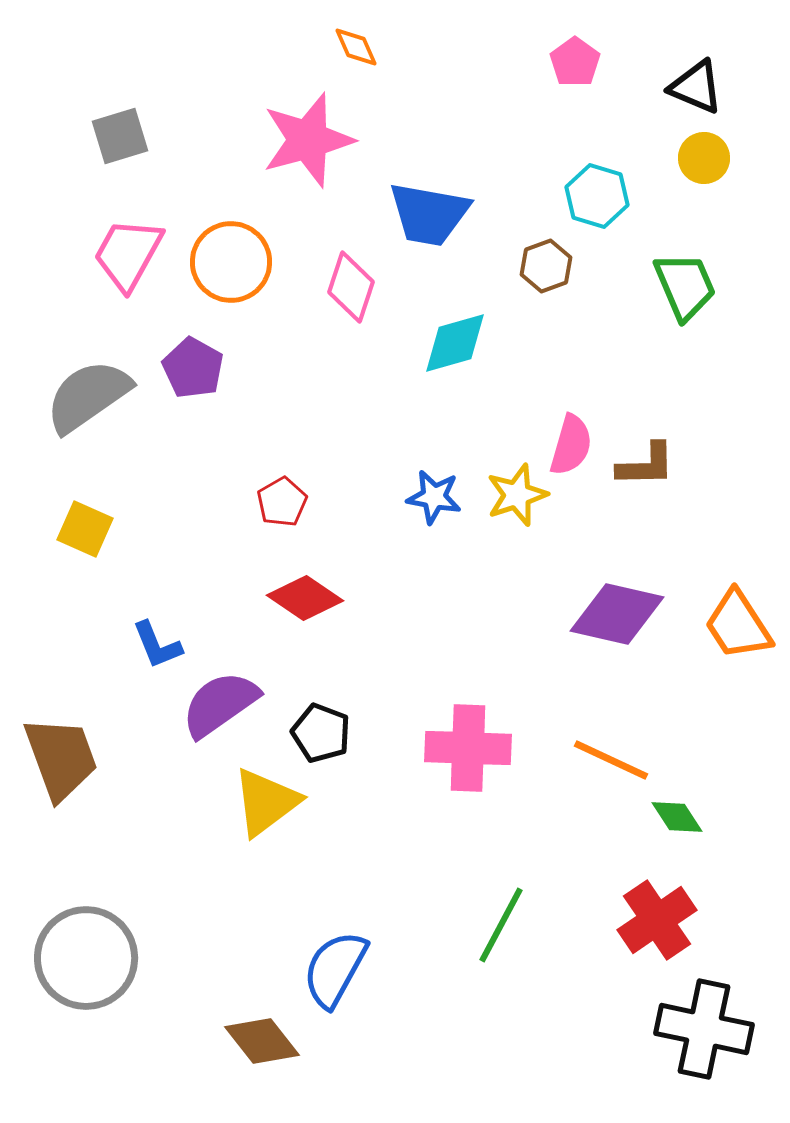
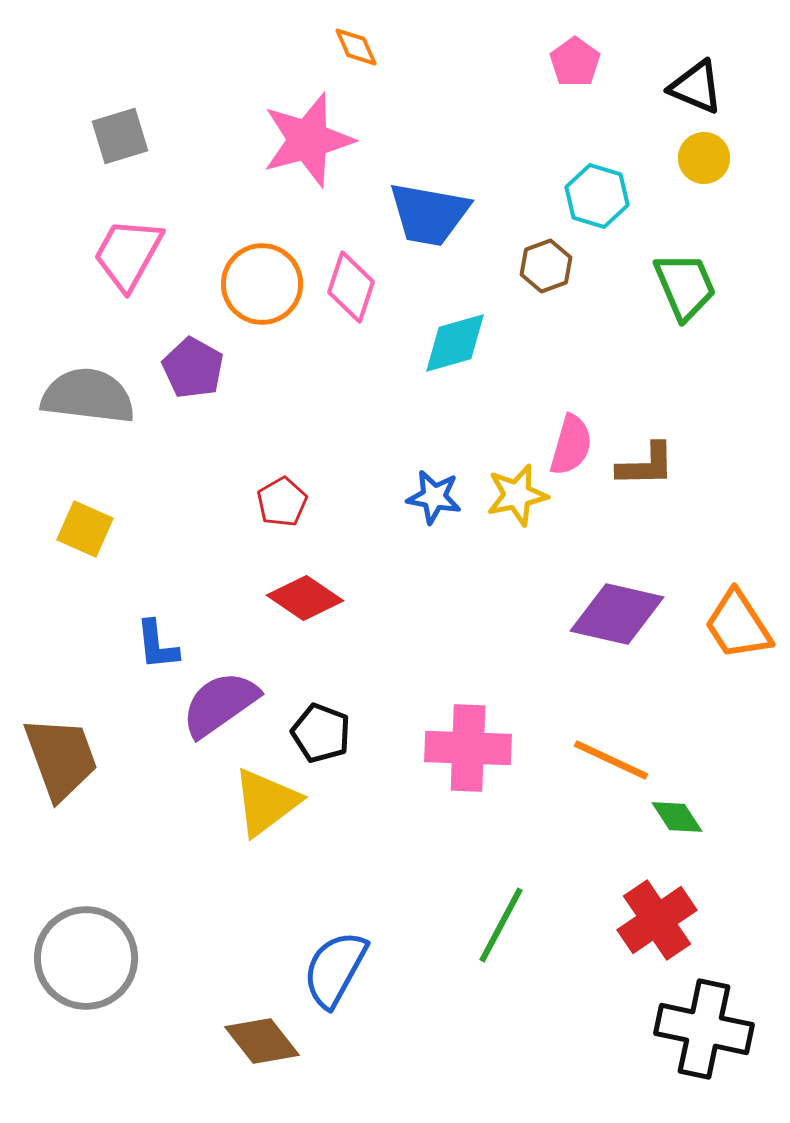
orange circle: moved 31 px right, 22 px down
gray semicircle: rotated 42 degrees clockwise
yellow star: rotated 6 degrees clockwise
blue L-shape: rotated 16 degrees clockwise
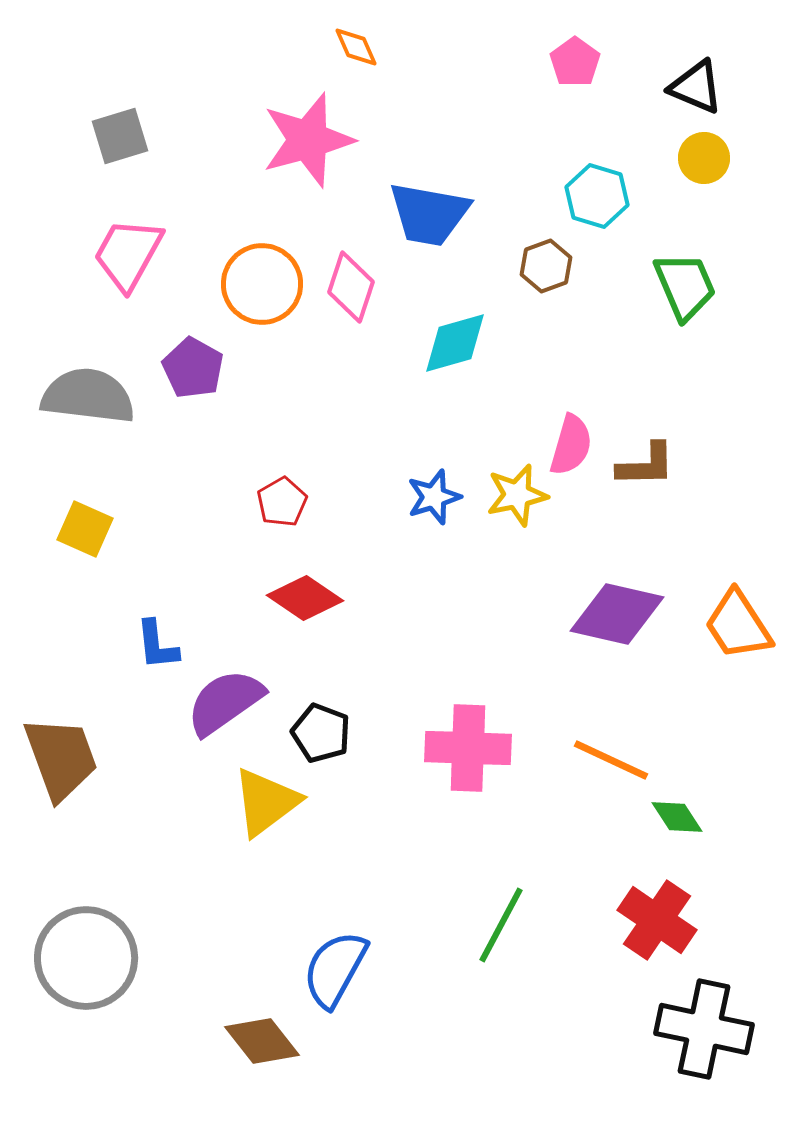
blue star: rotated 28 degrees counterclockwise
purple semicircle: moved 5 px right, 2 px up
red cross: rotated 22 degrees counterclockwise
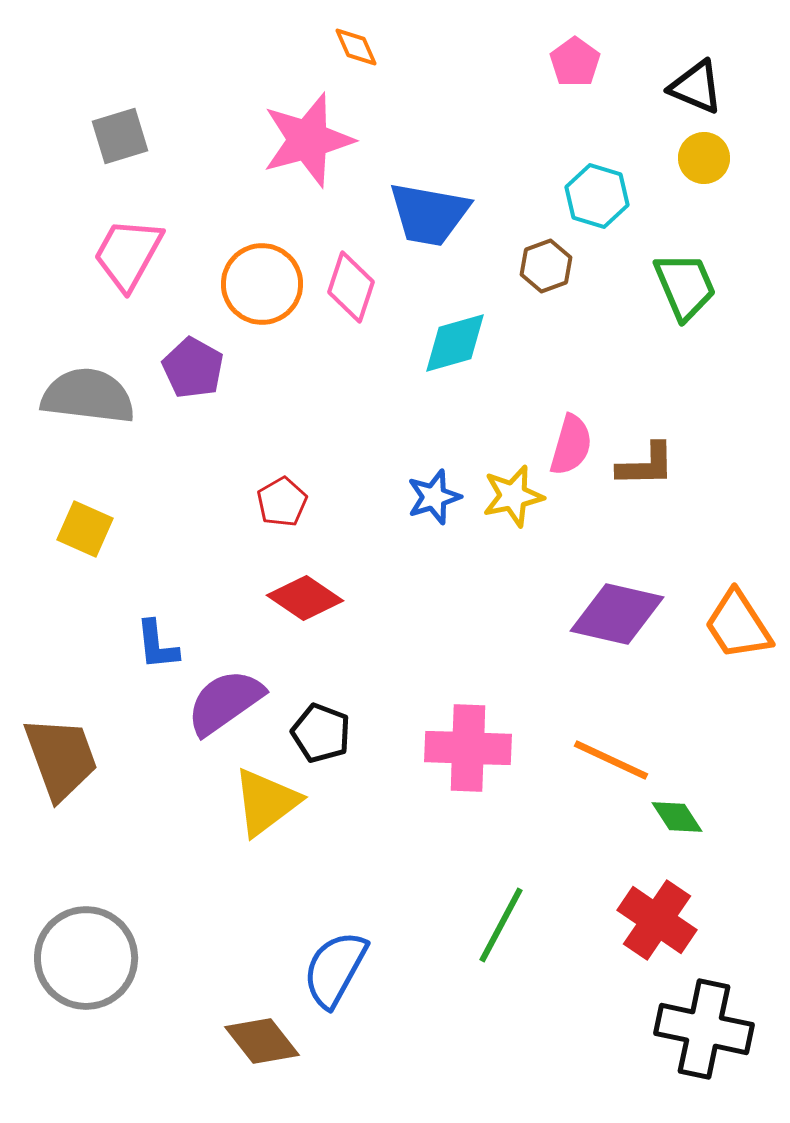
yellow star: moved 4 px left, 1 px down
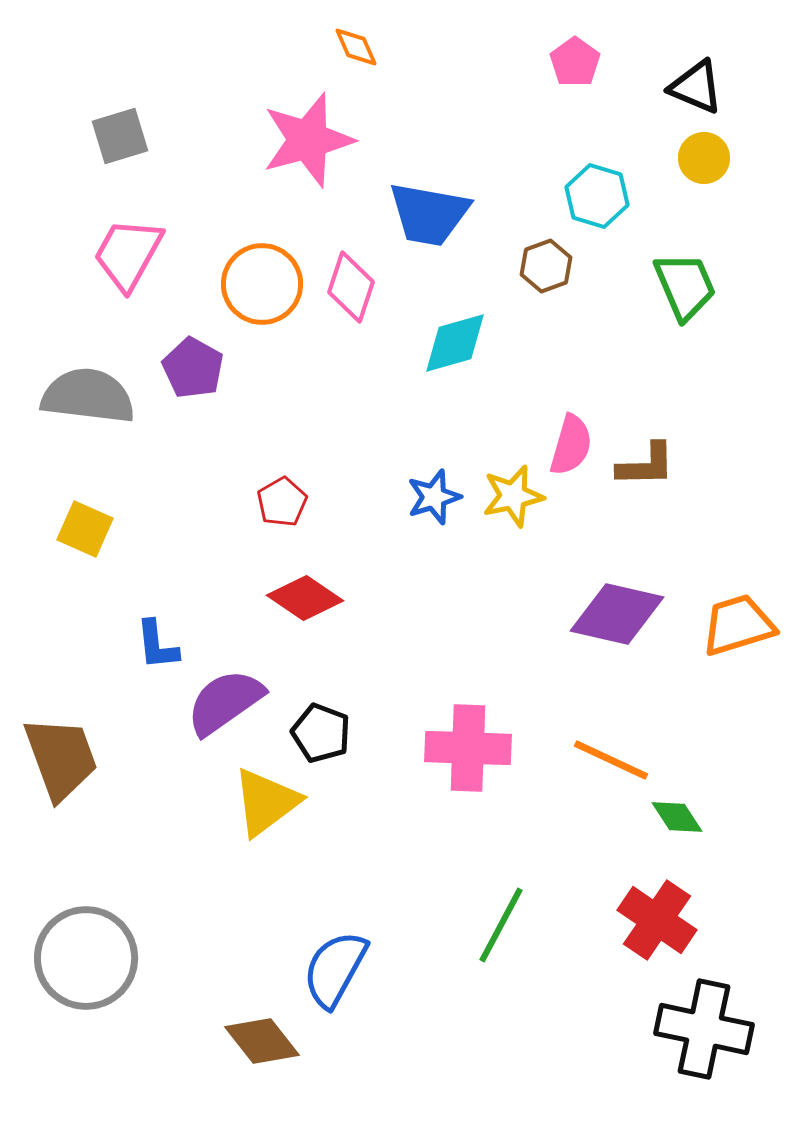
orange trapezoid: rotated 106 degrees clockwise
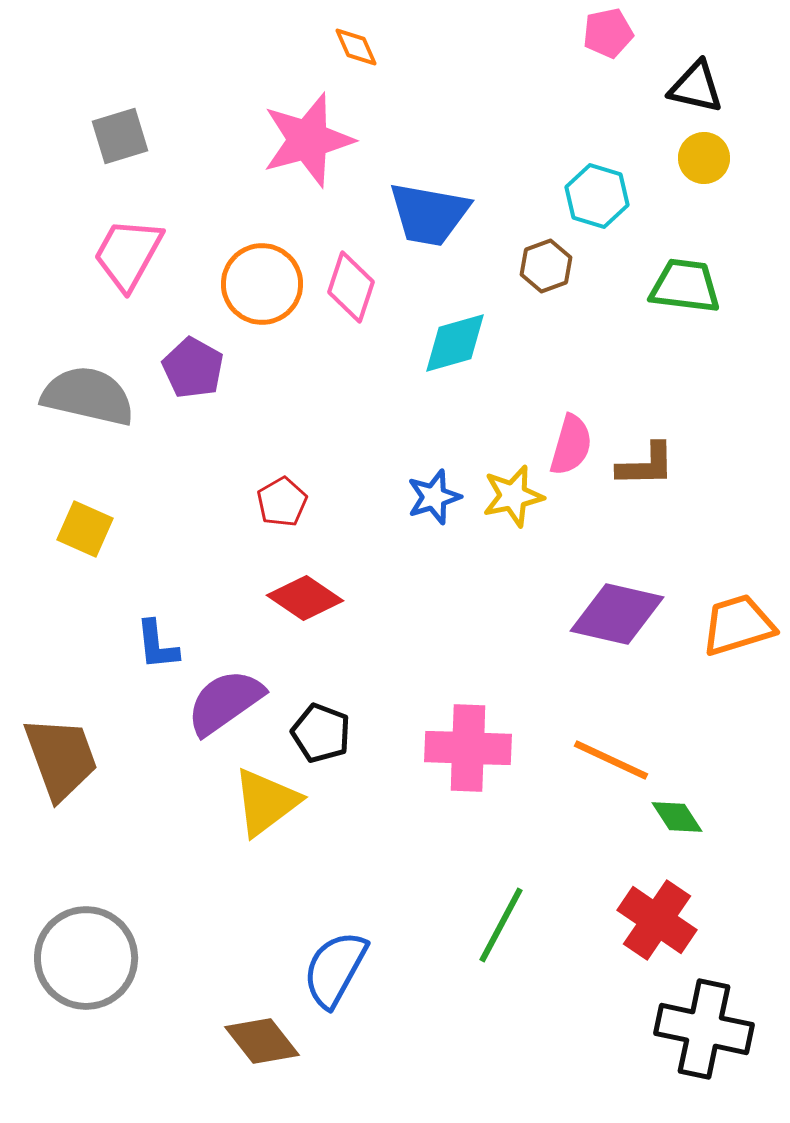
pink pentagon: moved 33 px right, 29 px up; rotated 24 degrees clockwise
black triangle: rotated 10 degrees counterclockwise
green trapezoid: rotated 60 degrees counterclockwise
gray semicircle: rotated 6 degrees clockwise
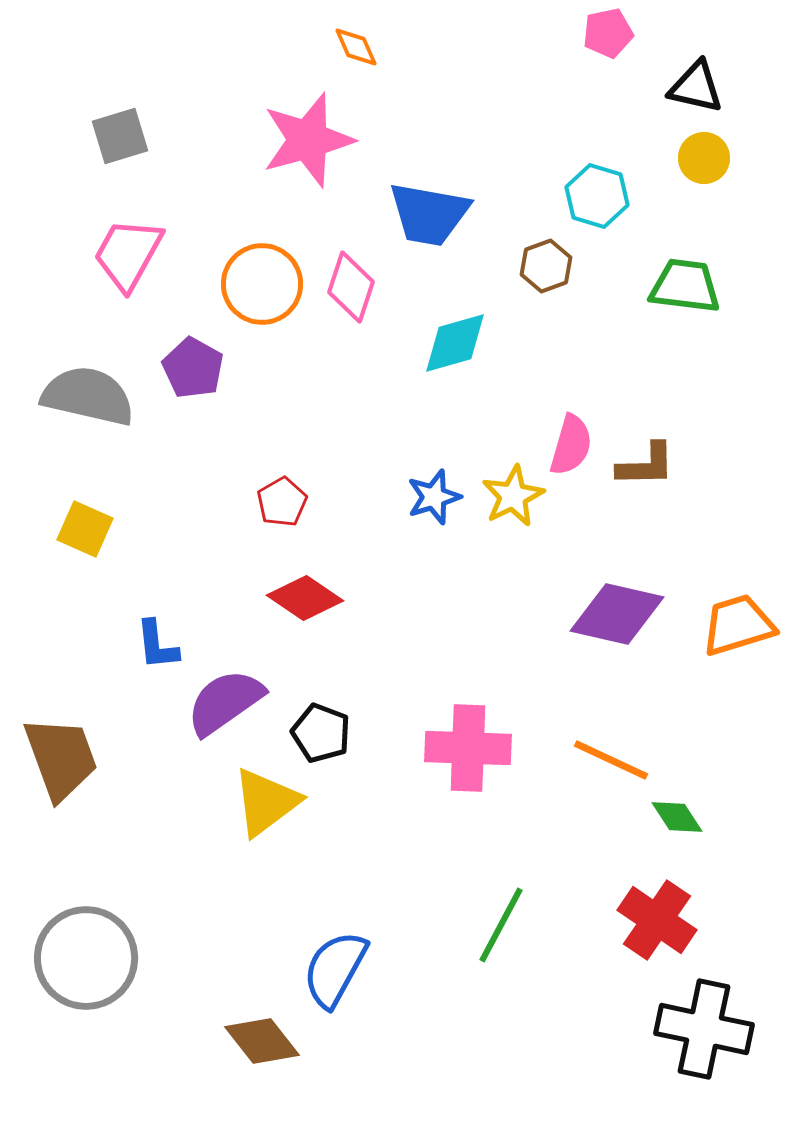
yellow star: rotated 14 degrees counterclockwise
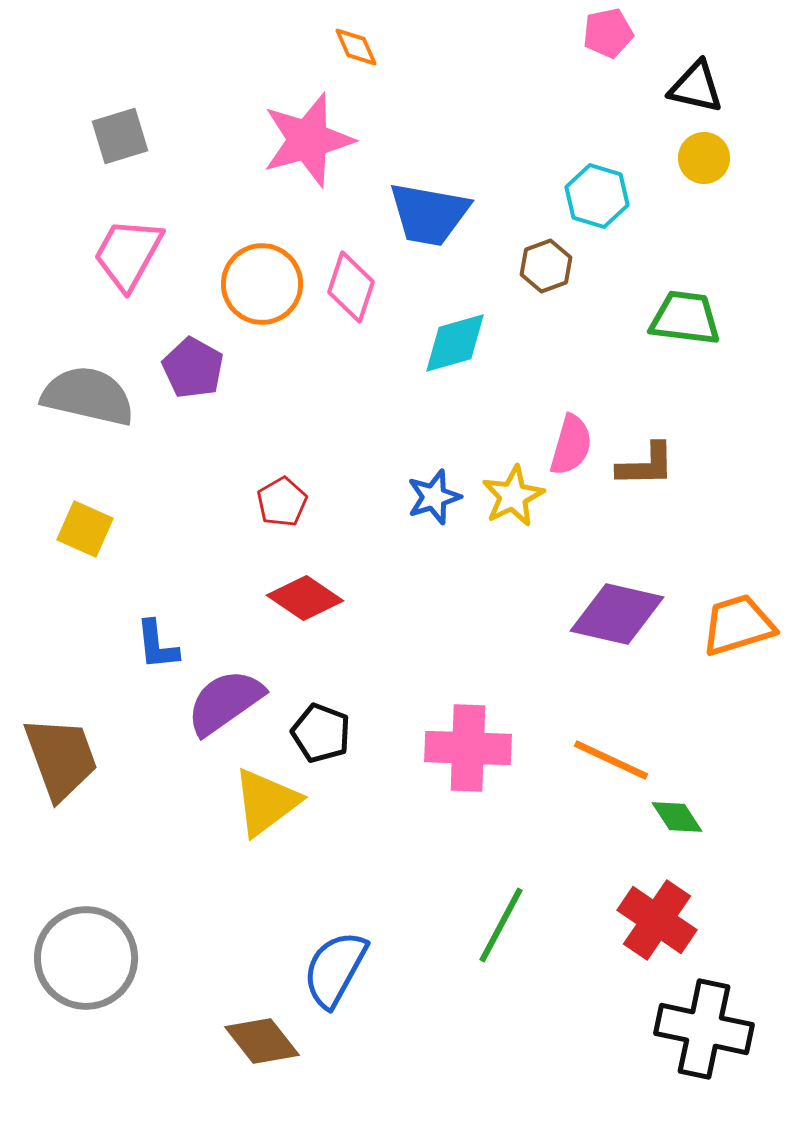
green trapezoid: moved 32 px down
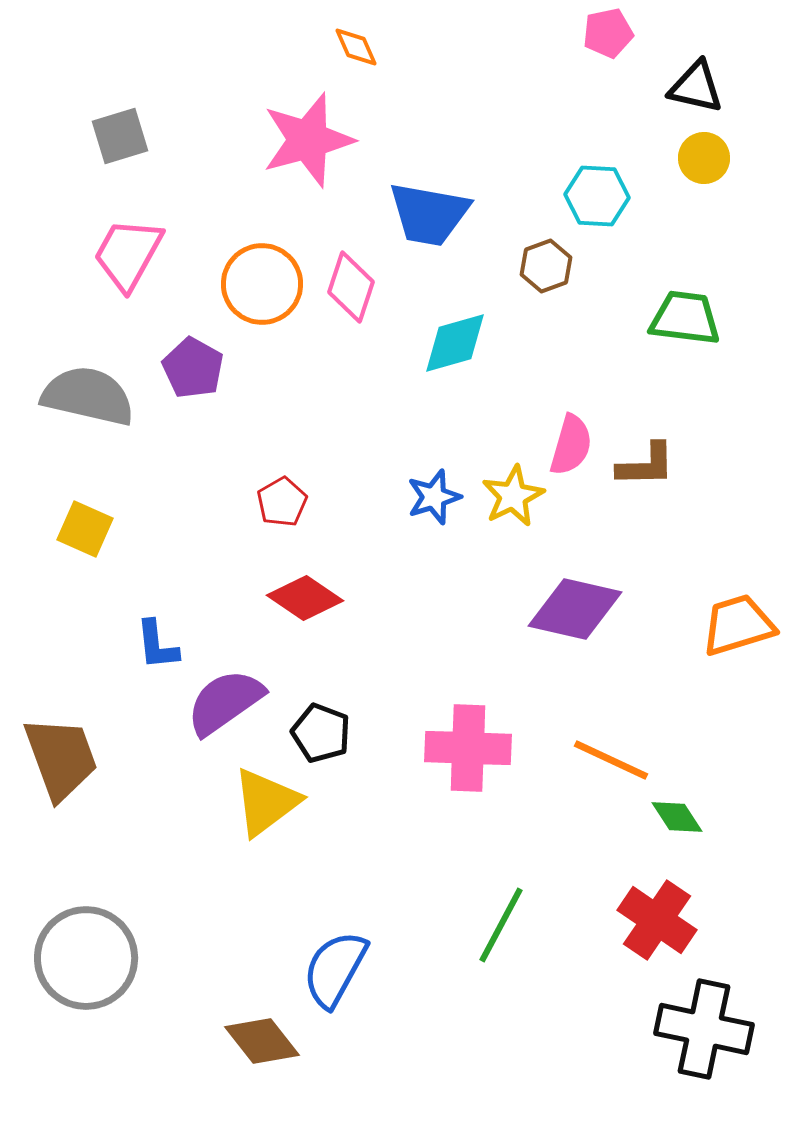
cyan hexagon: rotated 14 degrees counterclockwise
purple diamond: moved 42 px left, 5 px up
